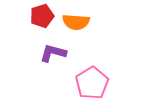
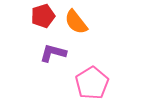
red pentagon: moved 1 px right
orange semicircle: rotated 48 degrees clockwise
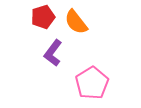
red pentagon: moved 1 px down
purple L-shape: rotated 68 degrees counterclockwise
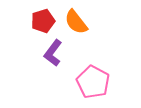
red pentagon: moved 4 px down
pink pentagon: moved 1 px right, 1 px up; rotated 12 degrees counterclockwise
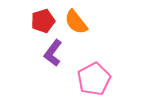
pink pentagon: moved 1 px right, 3 px up; rotated 16 degrees clockwise
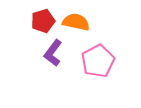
orange semicircle: rotated 140 degrees clockwise
pink pentagon: moved 4 px right, 18 px up
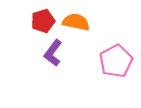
pink pentagon: moved 18 px right
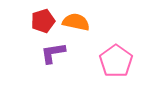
purple L-shape: rotated 44 degrees clockwise
pink pentagon: rotated 8 degrees counterclockwise
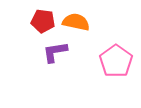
red pentagon: rotated 25 degrees clockwise
purple L-shape: moved 2 px right, 1 px up
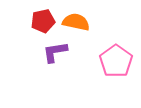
red pentagon: rotated 20 degrees counterclockwise
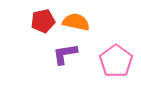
purple L-shape: moved 10 px right, 2 px down
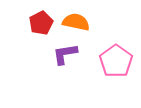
red pentagon: moved 2 px left, 2 px down; rotated 15 degrees counterclockwise
